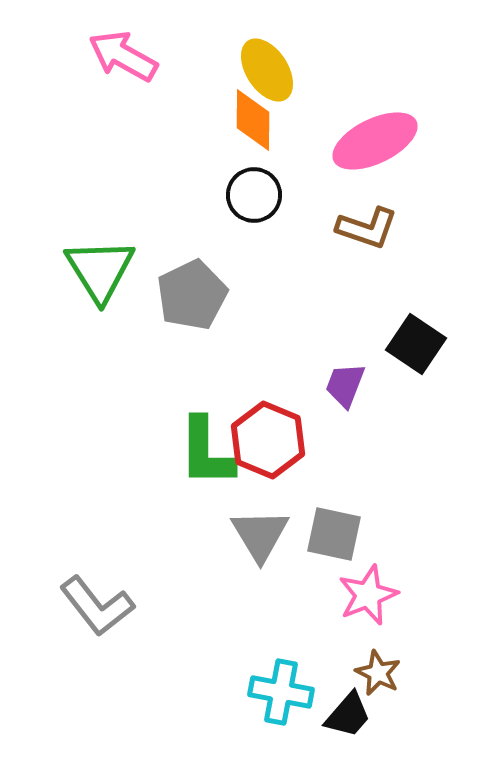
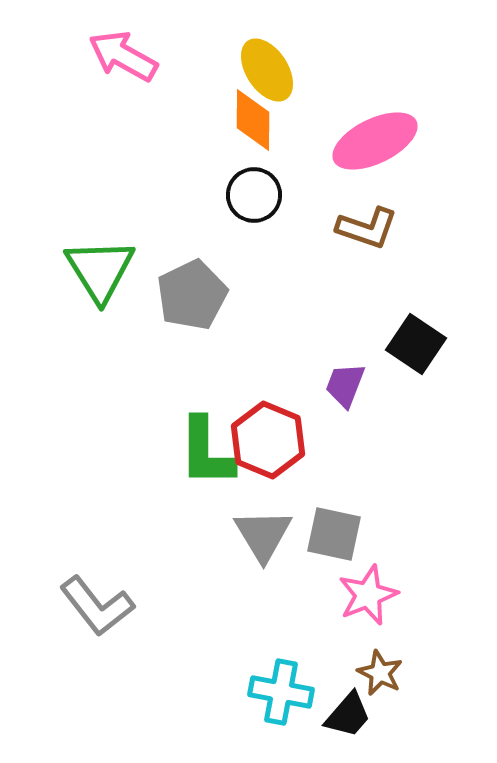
gray triangle: moved 3 px right
brown star: moved 2 px right
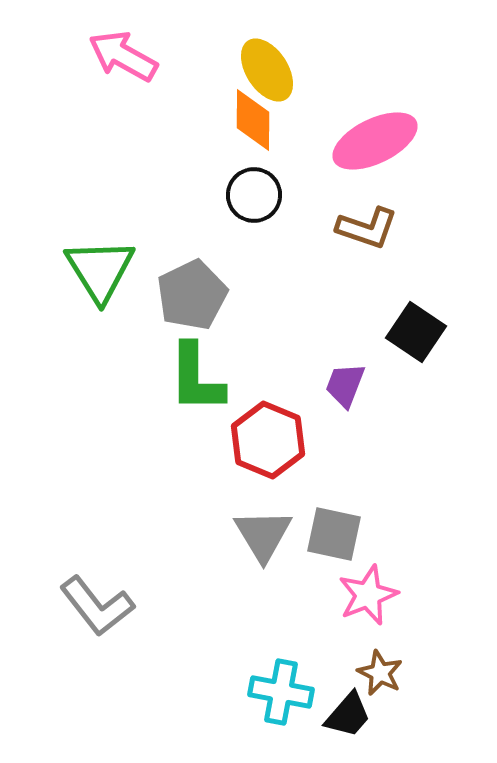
black square: moved 12 px up
green L-shape: moved 10 px left, 74 px up
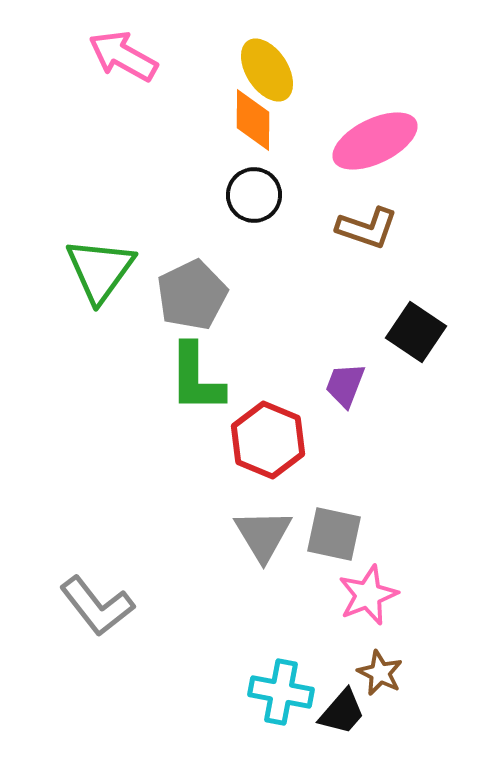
green triangle: rotated 8 degrees clockwise
black trapezoid: moved 6 px left, 3 px up
